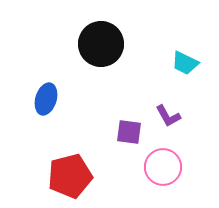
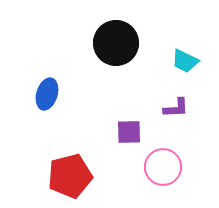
black circle: moved 15 px right, 1 px up
cyan trapezoid: moved 2 px up
blue ellipse: moved 1 px right, 5 px up
purple L-shape: moved 8 px right, 8 px up; rotated 64 degrees counterclockwise
purple square: rotated 8 degrees counterclockwise
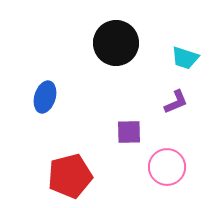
cyan trapezoid: moved 3 px up; rotated 8 degrees counterclockwise
blue ellipse: moved 2 px left, 3 px down
purple L-shape: moved 6 px up; rotated 20 degrees counterclockwise
pink circle: moved 4 px right
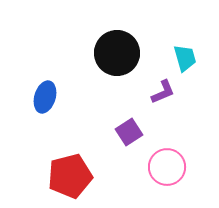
black circle: moved 1 px right, 10 px down
cyan trapezoid: rotated 124 degrees counterclockwise
purple L-shape: moved 13 px left, 10 px up
purple square: rotated 32 degrees counterclockwise
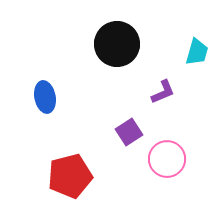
black circle: moved 9 px up
cyan trapezoid: moved 12 px right, 6 px up; rotated 32 degrees clockwise
blue ellipse: rotated 28 degrees counterclockwise
pink circle: moved 8 px up
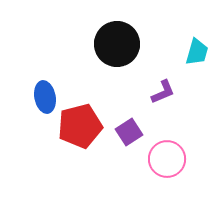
red pentagon: moved 10 px right, 50 px up
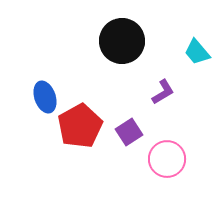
black circle: moved 5 px right, 3 px up
cyan trapezoid: rotated 124 degrees clockwise
purple L-shape: rotated 8 degrees counterclockwise
blue ellipse: rotated 8 degrees counterclockwise
red pentagon: rotated 15 degrees counterclockwise
